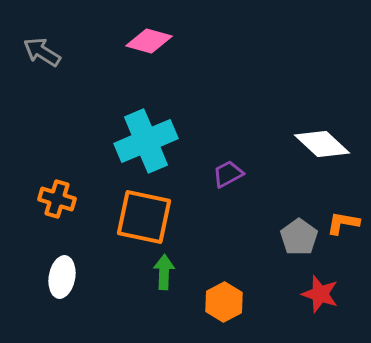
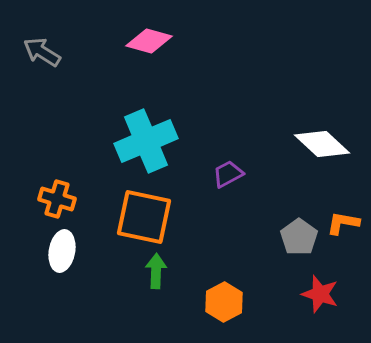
green arrow: moved 8 px left, 1 px up
white ellipse: moved 26 px up
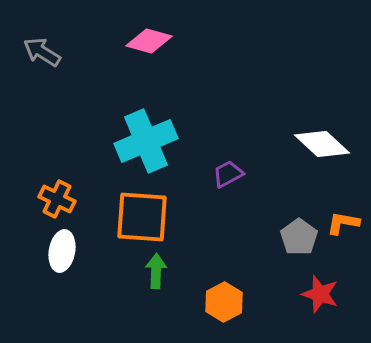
orange cross: rotated 9 degrees clockwise
orange square: moved 2 px left; rotated 8 degrees counterclockwise
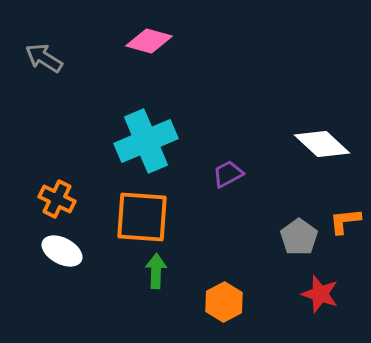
gray arrow: moved 2 px right, 6 px down
orange L-shape: moved 2 px right, 2 px up; rotated 16 degrees counterclockwise
white ellipse: rotated 72 degrees counterclockwise
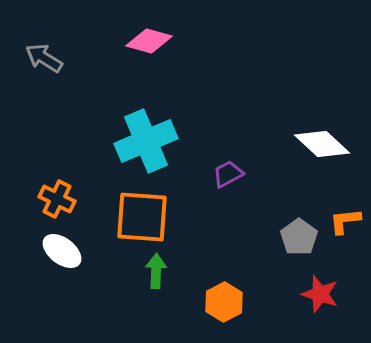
white ellipse: rotated 9 degrees clockwise
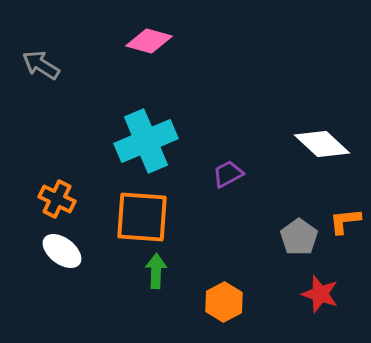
gray arrow: moved 3 px left, 7 px down
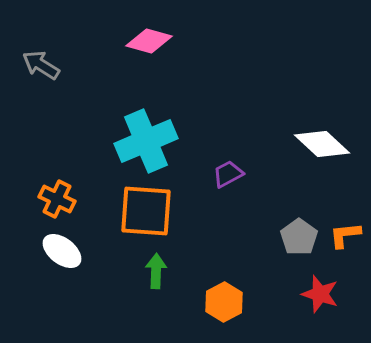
orange square: moved 4 px right, 6 px up
orange L-shape: moved 14 px down
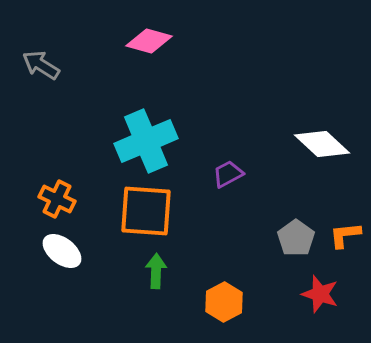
gray pentagon: moved 3 px left, 1 px down
